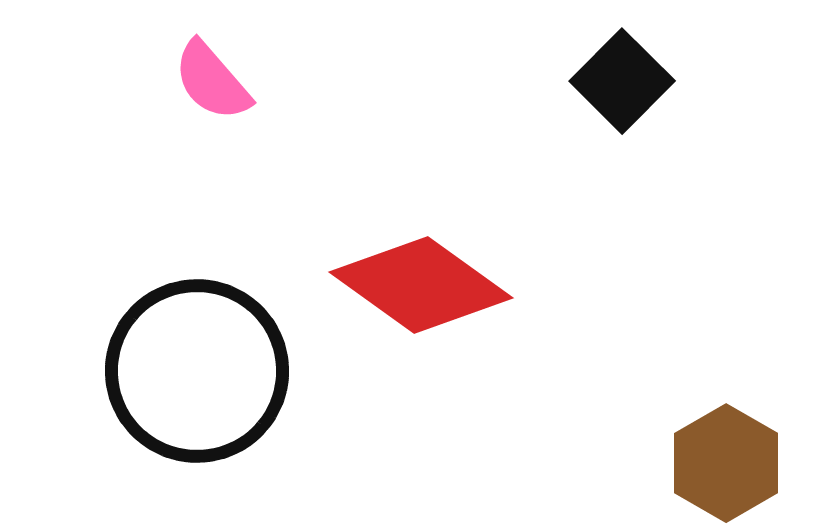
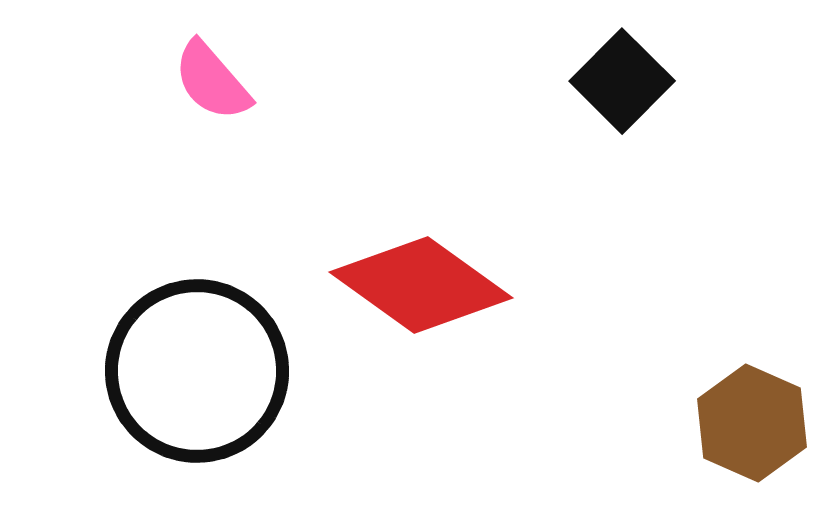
brown hexagon: moved 26 px right, 40 px up; rotated 6 degrees counterclockwise
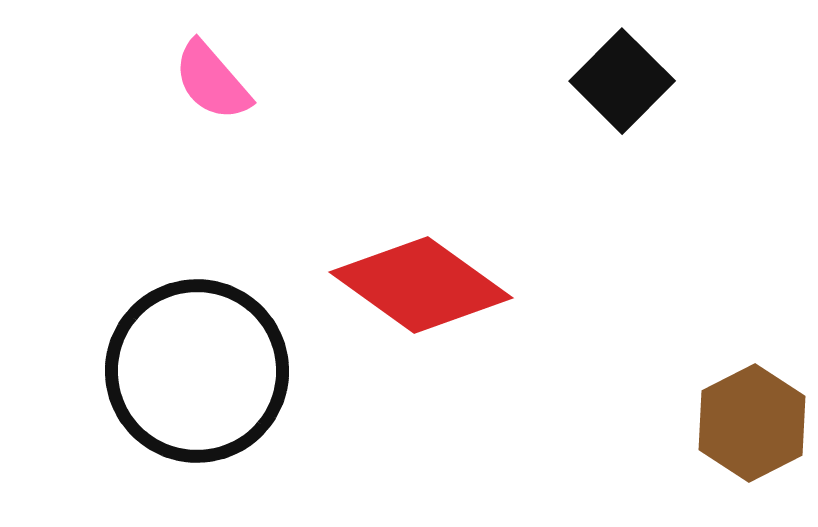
brown hexagon: rotated 9 degrees clockwise
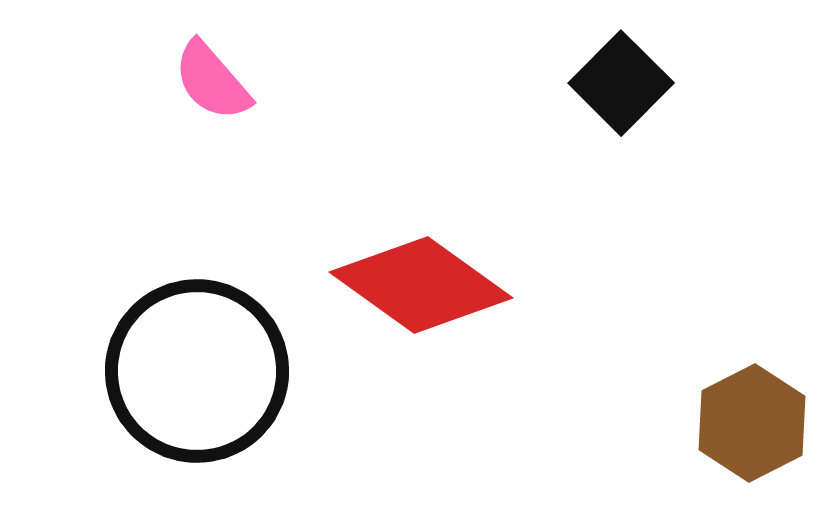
black square: moved 1 px left, 2 px down
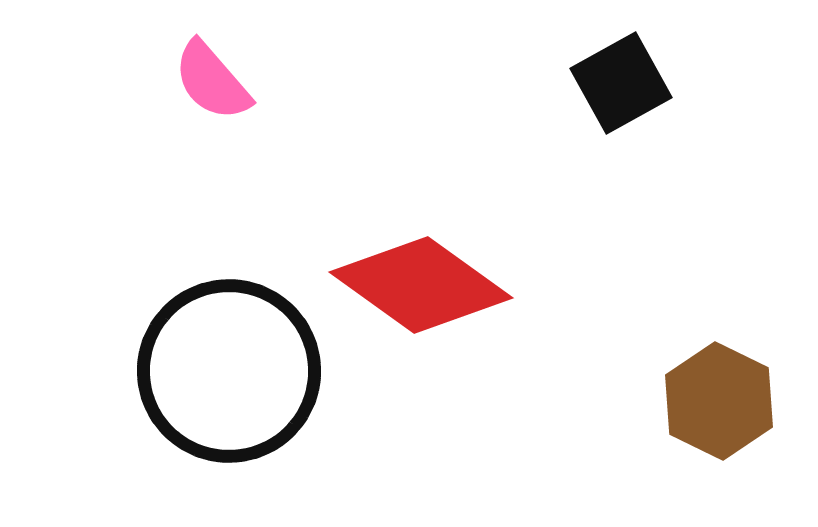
black square: rotated 16 degrees clockwise
black circle: moved 32 px right
brown hexagon: moved 33 px left, 22 px up; rotated 7 degrees counterclockwise
